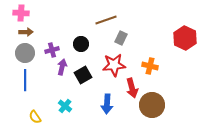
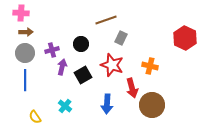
red star: moved 2 px left; rotated 25 degrees clockwise
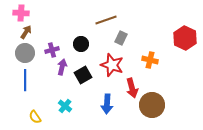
brown arrow: rotated 56 degrees counterclockwise
orange cross: moved 6 px up
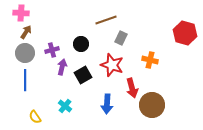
red hexagon: moved 5 px up; rotated 10 degrees counterclockwise
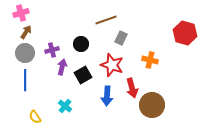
pink cross: rotated 21 degrees counterclockwise
blue arrow: moved 8 px up
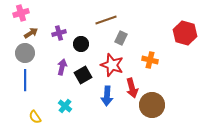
brown arrow: moved 5 px right, 1 px down; rotated 24 degrees clockwise
purple cross: moved 7 px right, 17 px up
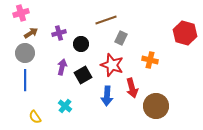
brown circle: moved 4 px right, 1 px down
